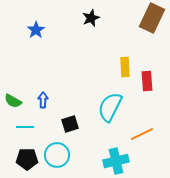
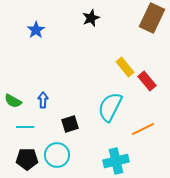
yellow rectangle: rotated 36 degrees counterclockwise
red rectangle: rotated 36 degrees counterclockwise
orange line: moved 1 px right, 5 px up
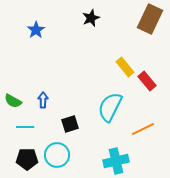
brown rectangle: moved 2 px left, 1 px down
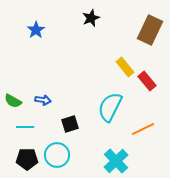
brown rectangle: moved 11 px down
blue arrow: rotated 98 degrees clockwise
cyan cross: rotated 30 degrees counterclockwise
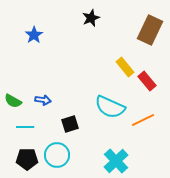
blue star: moved 2 px left, 5 px down
cyan semicircle: rotated 92 degrees counterclockwise
orange line: moved 9 px up
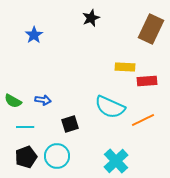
brown rectangle: moved 1 px right, 1 px up
yellow rectangle: rotated 48 degrees counterclockwise
red rectangle: rotated 54 degrees counterclockwise
cyan circle: moved 1 px down
black pentagon: moved 1 px left, 2 px up; rotated 20 degrees counterclockwise
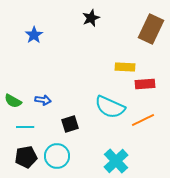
red rectangle: moved 2 px left, 3 px down
black pentagon: rotated 10 degrees clockwise
